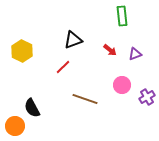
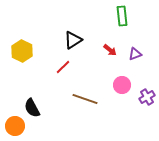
black triangle: rotated 12 degrees counterclockwise
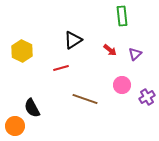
purple triangle: rotated 24 degrees counterclockwise
red line: moved 2 px left, 1 px down; rotated 28 degrees clockwise
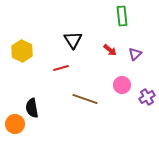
black triangle: rotated 30 degrees counterclockwise
black semicircle: rotated 18 degrees clockwise
orange circle: moved 2 px up
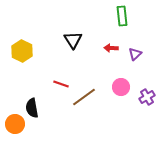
red arrow: moved 1 px right, 2 px up; rotated 144 degrees clockwise
red line: moved 16 px down; rotated 35 degrees clockwise
pink circle: moved 1 px left, 2 px down
brown line: moved 1 px left, 2 px up; rotated 55 degrees counterclockwise
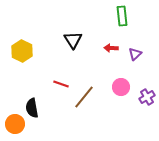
brown line: rotated 15 degrees counterclockwise
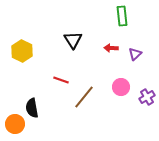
red line: moved 4 px up
